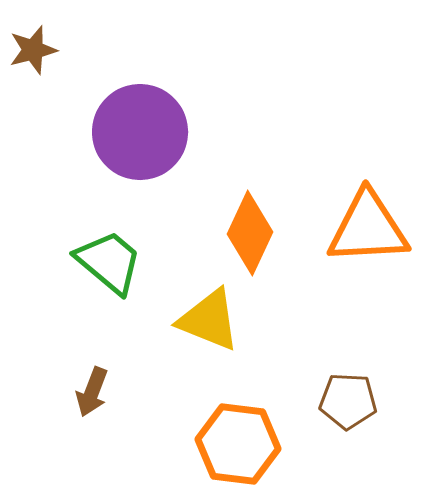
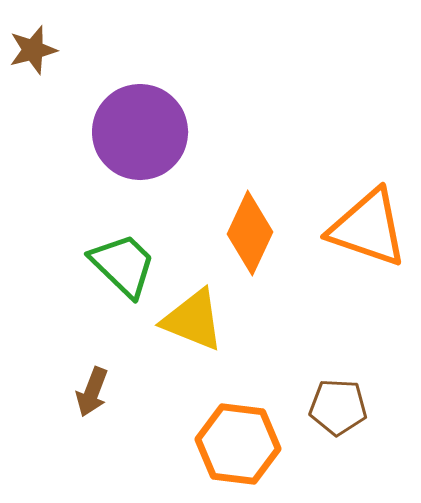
orange triangle: rotated 22 degrees clockwise
green trapezoid: moved 14 px right, 3 px down; rotated 4 degrees clockwise
yellow triangle: moved 16 px left
brown pentagon: moved 10 px left, 6 px down
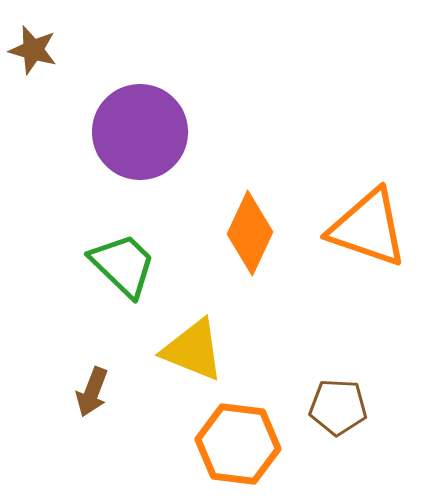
brown star: rotated 30 degrees clockwise
yellow triangle: moved 30 px down
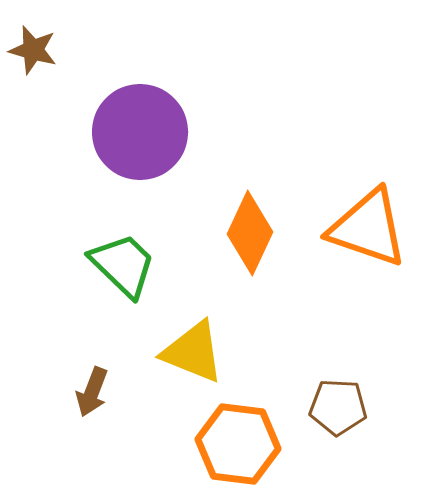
yellow triangle: moved 2 px down
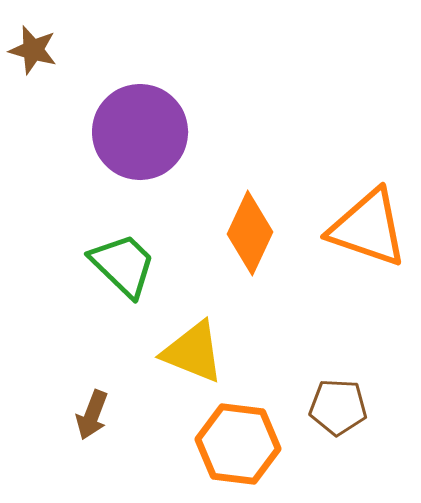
brown arrow: moved 23 px down
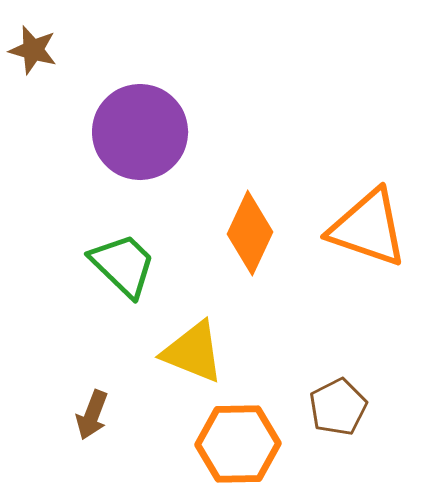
brown pentagon: rotated 30 degrees counterclockwise
orange hexagon: rotated 8 degrees counterclockwise
